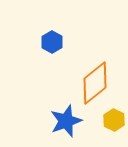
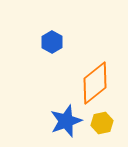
yellow hexagon: moved 12 px left, 3 px down; rotated 20 degrees clockwise
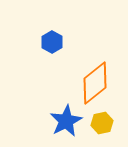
blue star: rotated 8 degrees counterclockwise
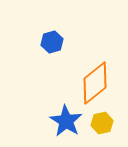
blue hexagon: rotated 15 degrees clockwise
blue star: rotated 12 degrees counterclockwise
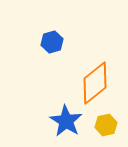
yellow hexagon: moved 4 px right, 2 px down
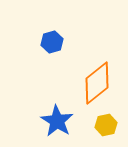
orange diamond: moved 2 px right
blue star: moved 9 px left
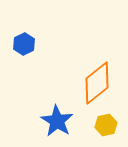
blue hexagon: moved 28 px left, 2 px down; rotated 10 degrees counterclockwise
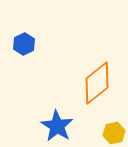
blue star: moved 5 px down
yellow hexagon: moved 8 px right, 8 px down
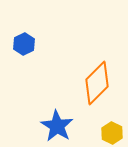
orange diamond: rotated 6 degrees counterclockwise
yellow hexagon: moved 2 px left; rotated 20 degrees counterclockwise
